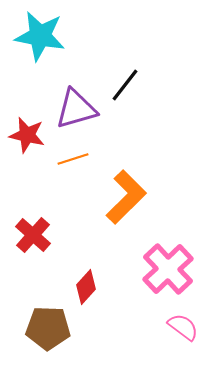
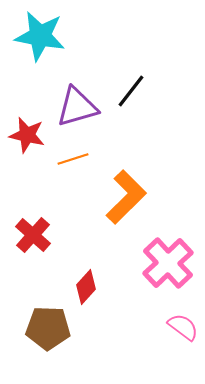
black line: moved 6 px right, 6 px down
purple triangle: moved 1 px right, 2 px up
pink cross: moved 6 px up
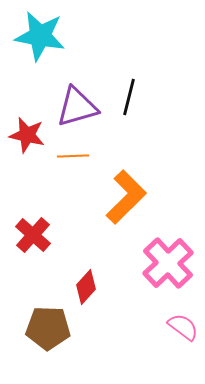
black line: moved 2 px left, 6 px down; rotated 24 degrees counterclockwise
orange line: moved 3 px up; rotated 16 degrees clockwise
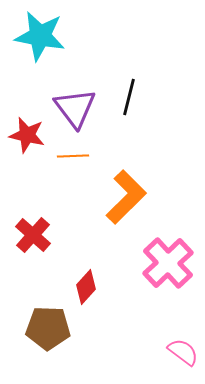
purple triangle: moved 2 px left, 1 px down; rotated 51 degrees counterclockwise
pink semicircle: moved 25 px down
